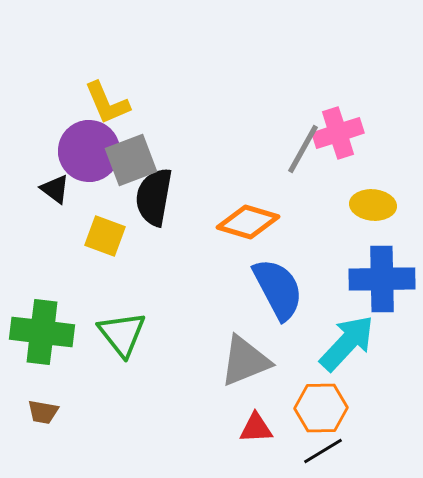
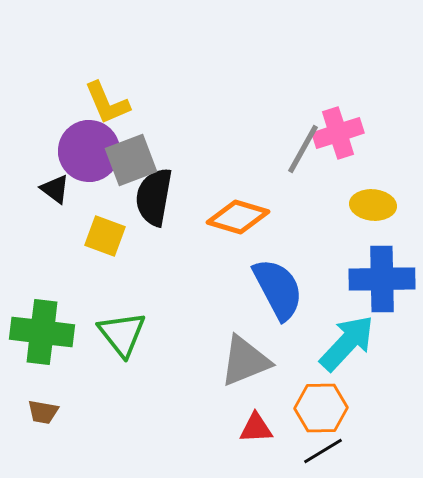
orange diamond: moved 10 px left, 5 px up
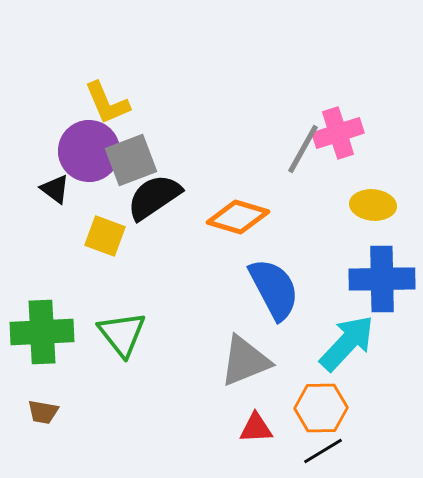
black semicircle: rotated 46 degrees clockwise
blue semicircle: moved 4 px left
green cross: rotated 10 degrees counterclockwise
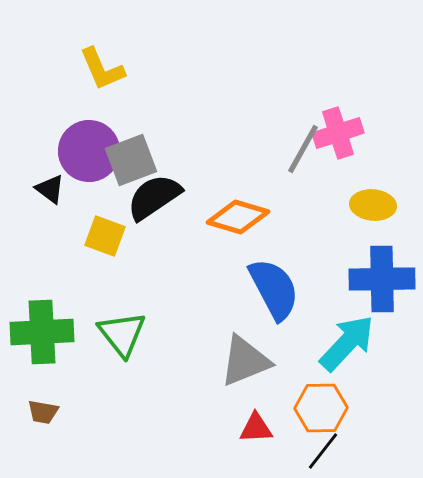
yellow L-shape: moved 5 px left, 34 px up
black triangle: moved 5 px left
black line: rotated 21 degrees counterclockwise
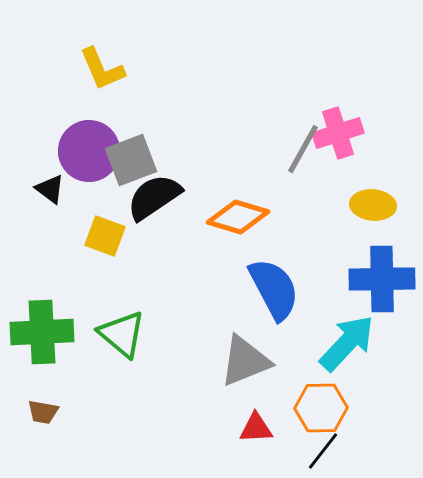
green triangle: rotated 12 degrees counterclockwise
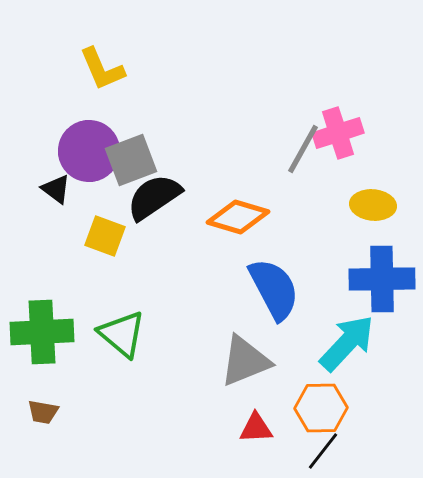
black triangle: moved 6 px right
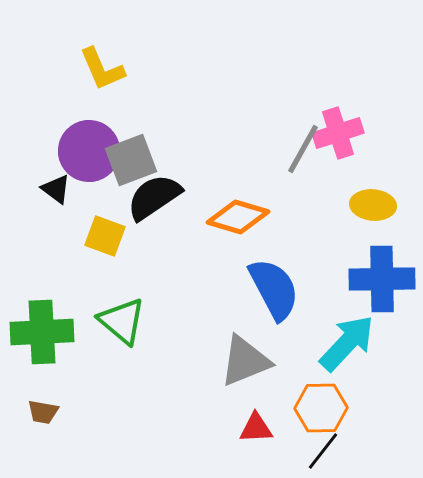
green triangle: moved 13 px up
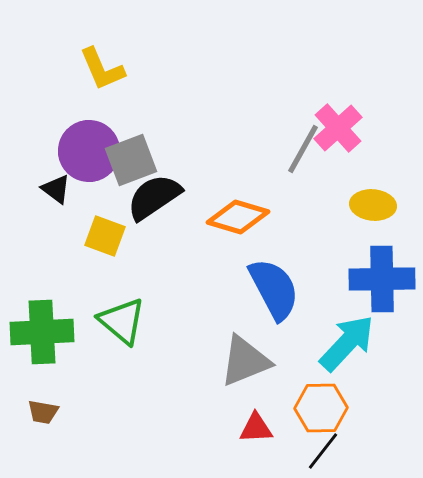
pink cross: moved 5 px up; rotated 24 degrees counterclockwise
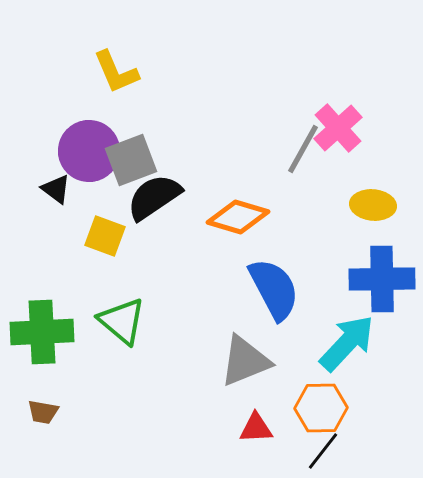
yellow L-shape: moved 14 px right, 3 px down
